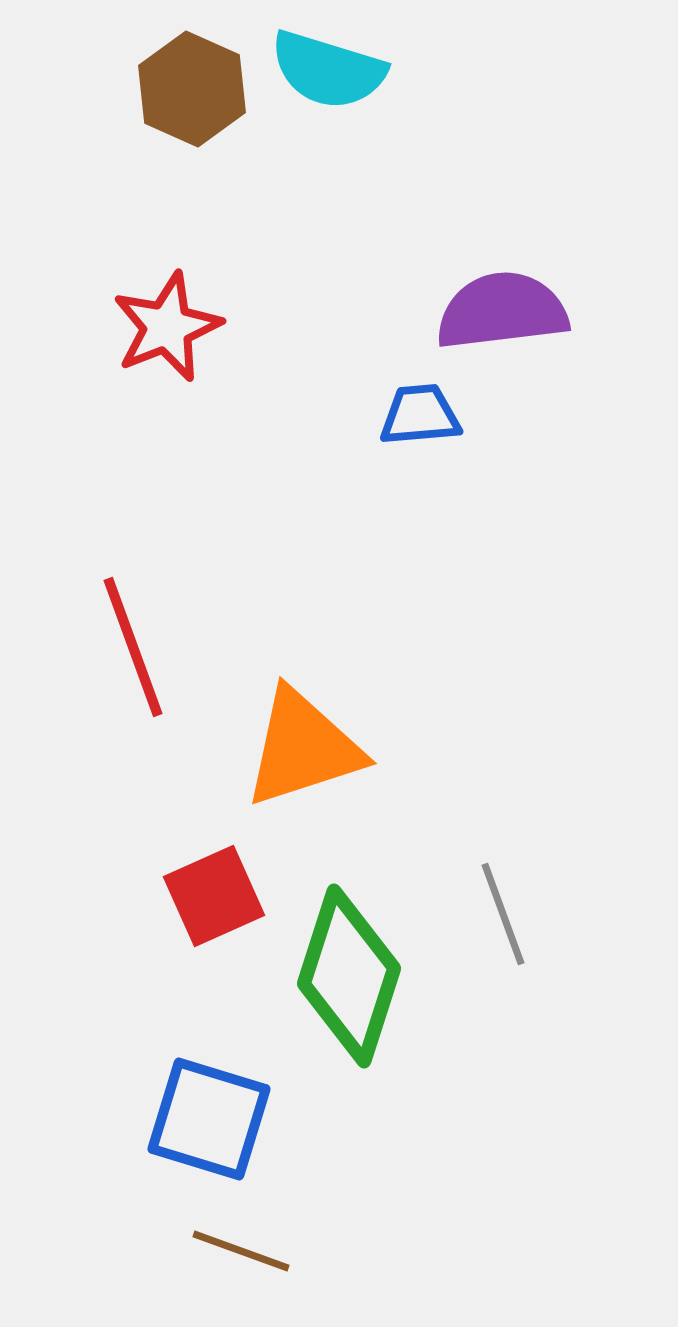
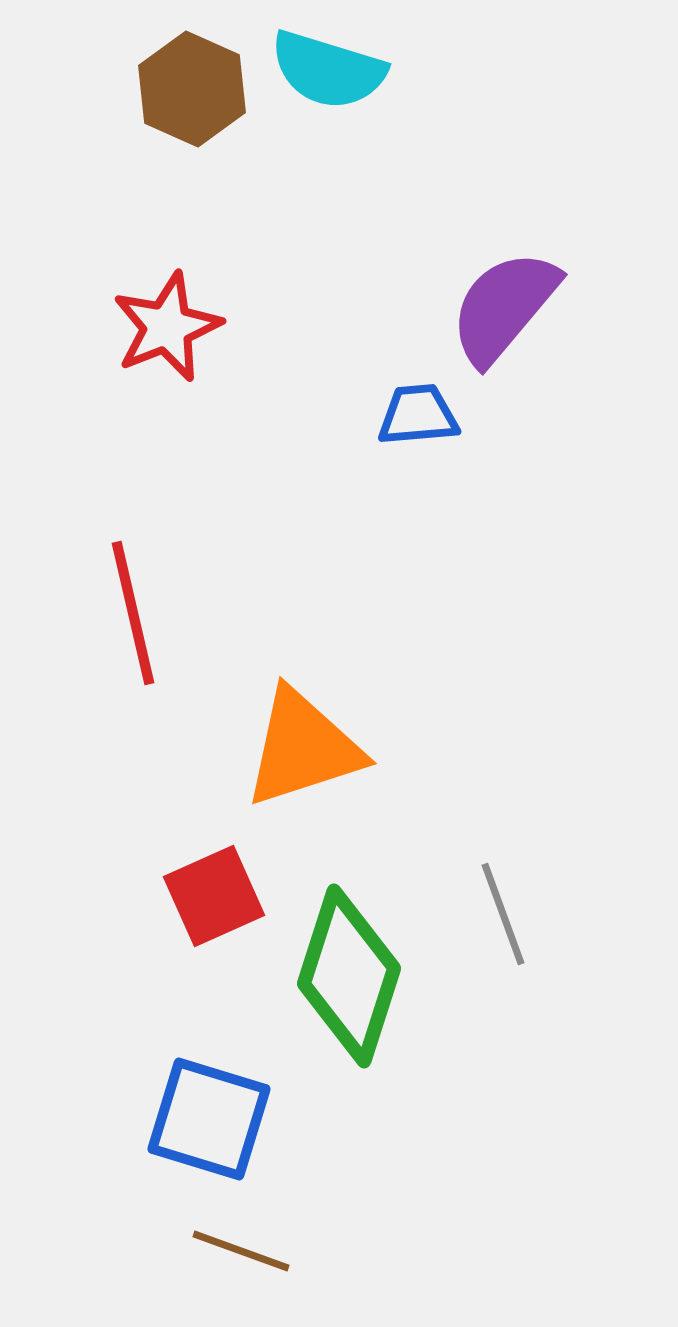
purple semicircle: moved 2 px right, 4 px up; rotated 43 degrees counterclockwise
blue trapezoid: moved 2 px left
red line: moved 34 px up; rotated 7 degrees clockwise
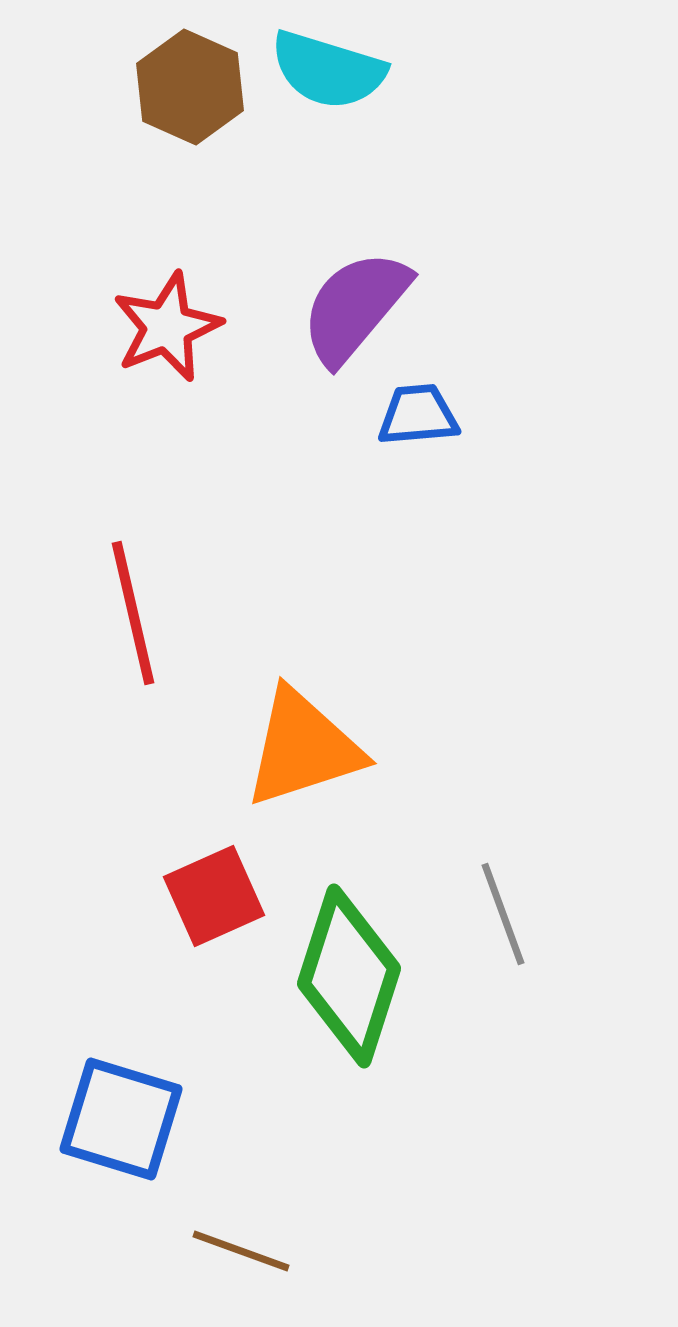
brown hexagon: moved 2 px left, 2 px up
purple semicircle: moved 149 px left
blue square: moved 88 px left
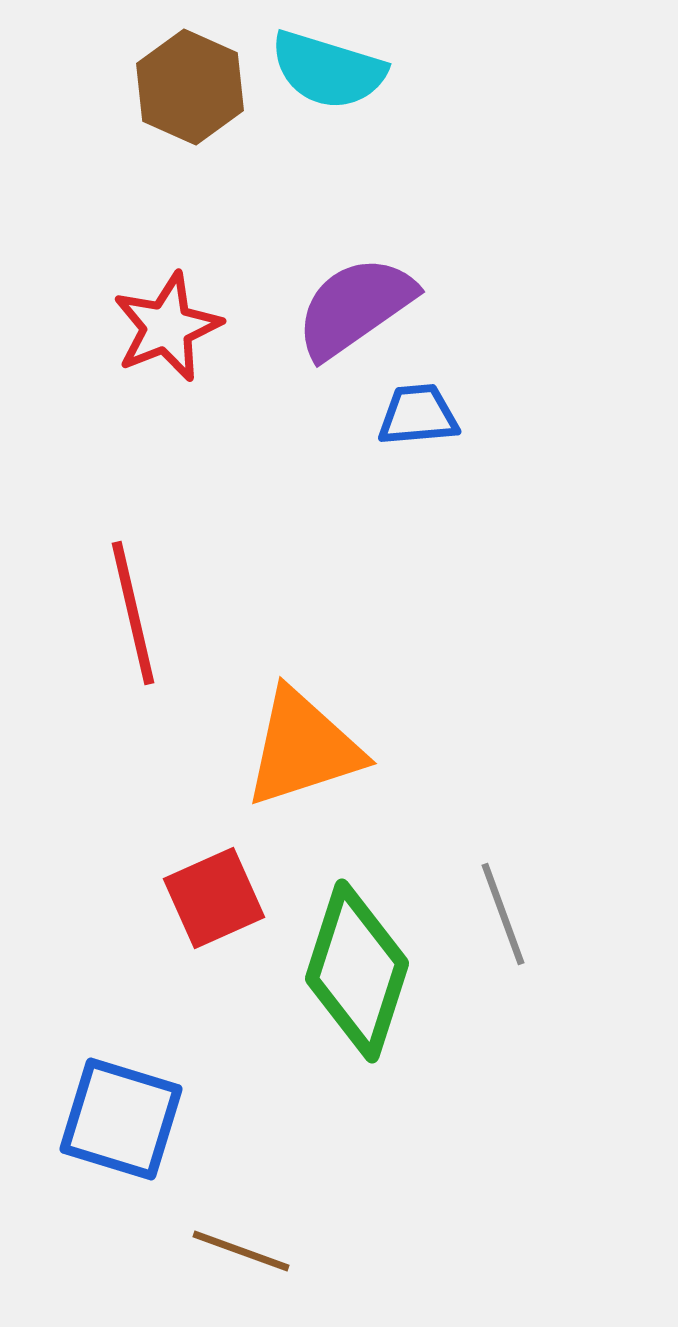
purple semicircle: rotated 15 degrees clockwise
red square: moved 2 px down
green diamond: moved 8 px right, 5 px up
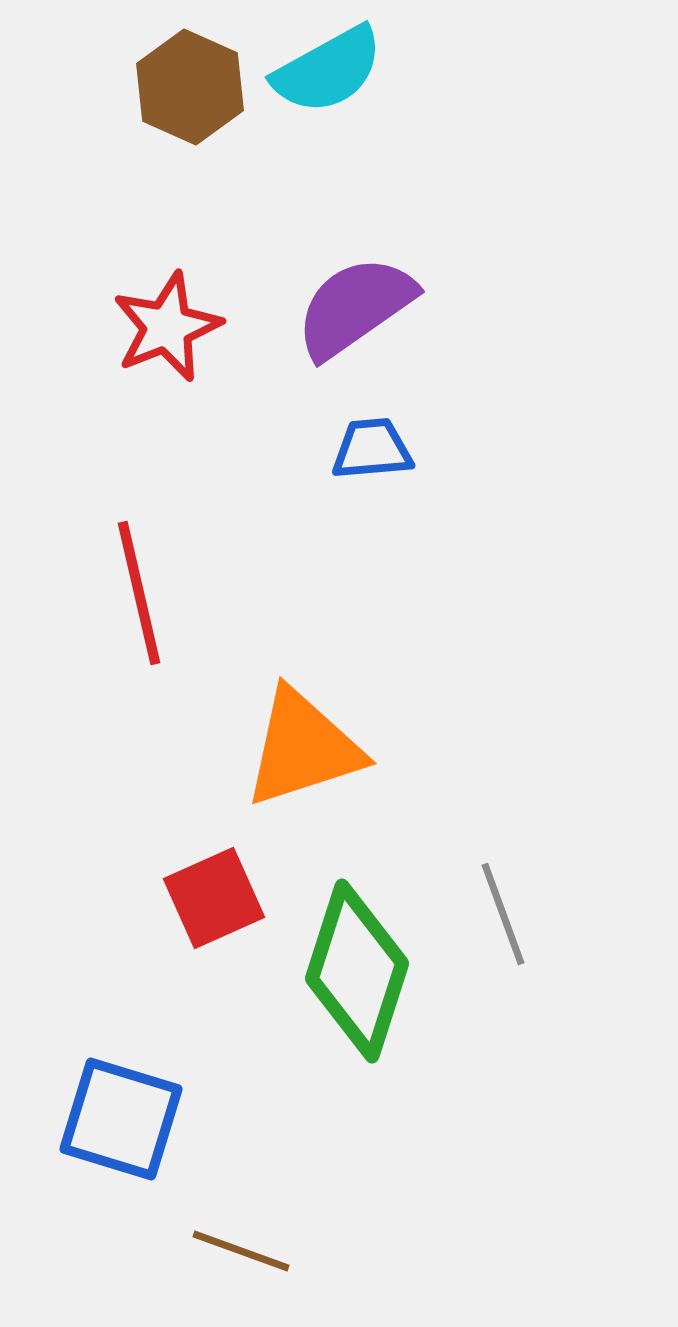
cyan semicircle: rotated 46 degrees counterclockwise
blue trapezoid: moved 46 px left, 34 px down
red line: moved 6 px right, 20 px up
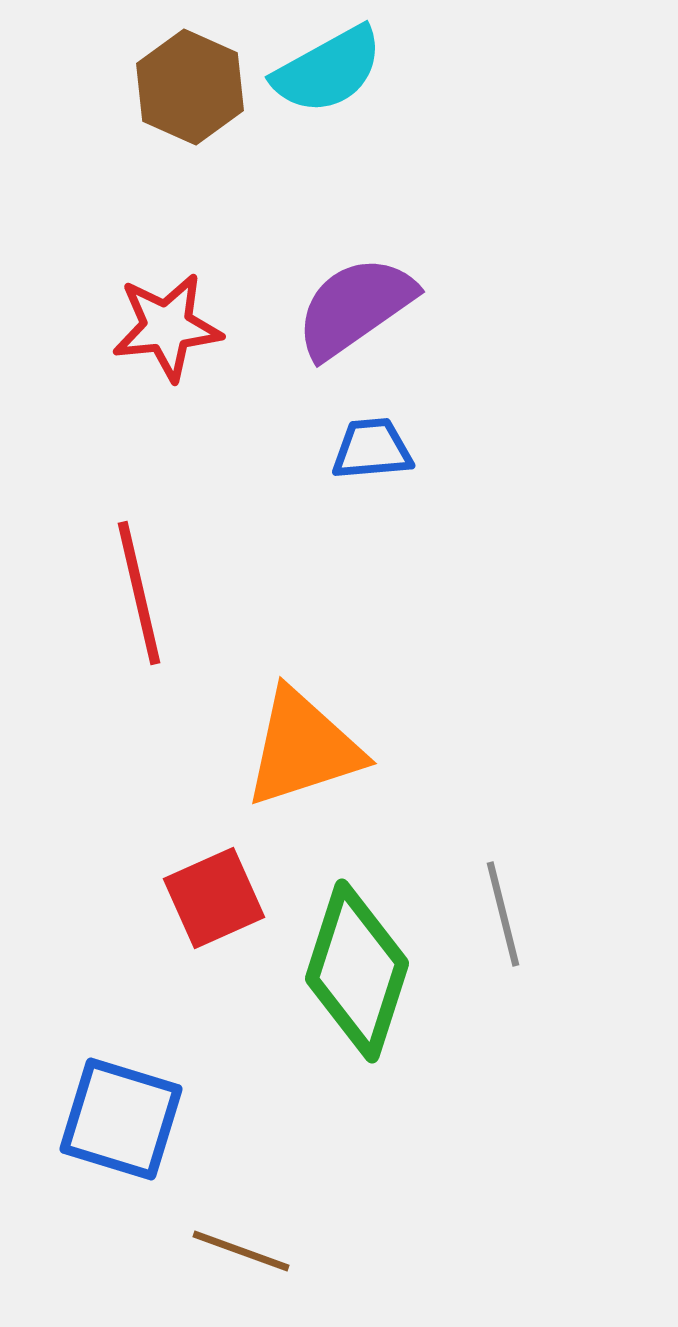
red star: rotated 16 degrees clockwise
gray line: rotated 6 degrees clockwise
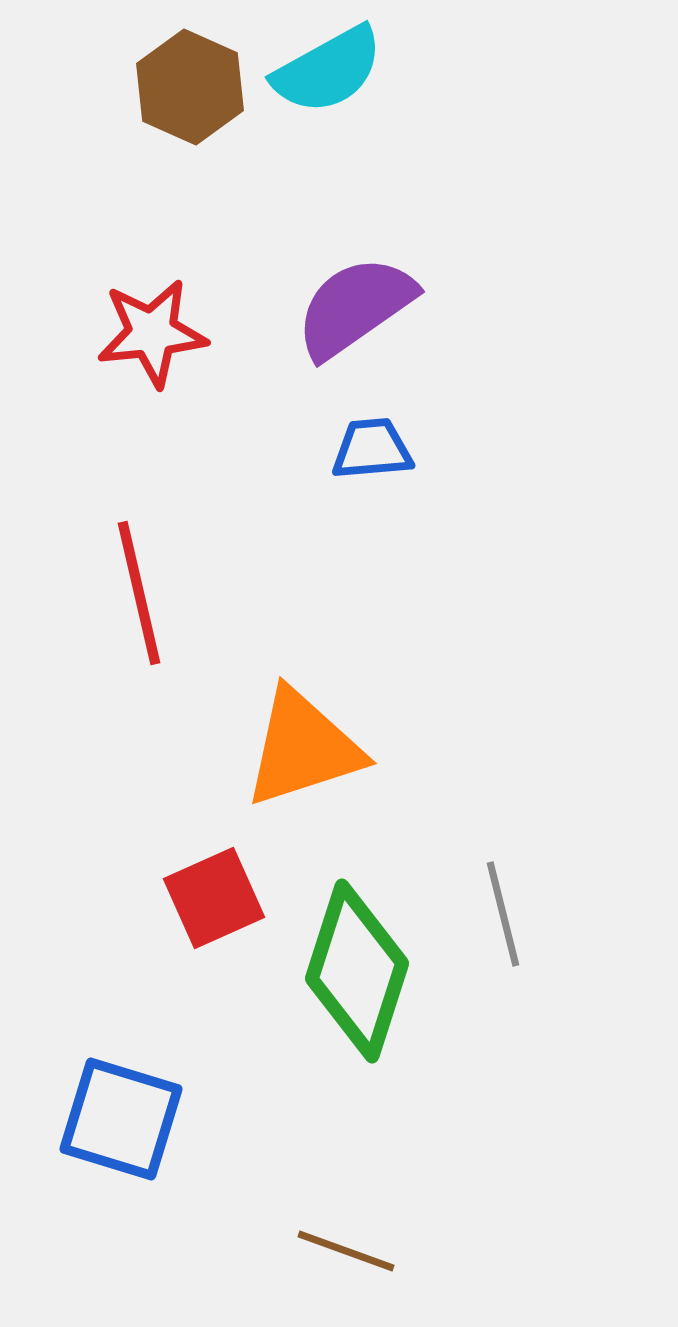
red star: moved 15 px left, 6 px down
brown line: moved 105 px right
